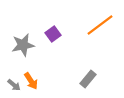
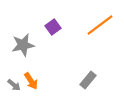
purple square: moved 7 px up
gray rectangle: moved 1 px down
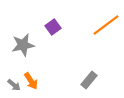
orange line: moved 6 px right
gray rectangle: moved 1 px right
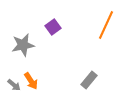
orange line: rotated 28 degrees counterclockwise
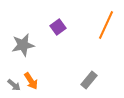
purple square: moved 5 px right
